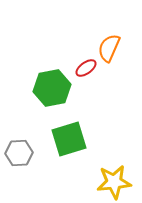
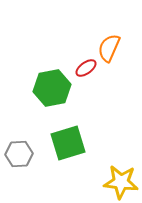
green square: moved 1 px left, 4 px down
gray hexagon: moved 1 px down
yellow star: moved 7 px right; rotated 12 degrees clockwise
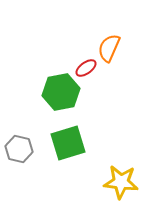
green hexagon: moved 9 px right, 4 px down
gray hexagon: moved 5 px up; rotated 16 degrees clockwise
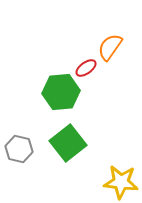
orange semicircle: moved 1 px right, 1 px up; rotated 12 degrees clockwise
green hexagon: rotated 6 degrees clockwise
green square: rotated 21 degrees counterclockwise
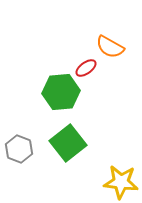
orange semicircle: rotated 96 degrees counterclockwise
gray hexagon: rotated 8 degrees clockwise
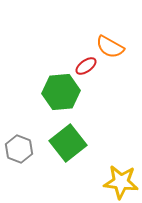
red ellipse: moved 2 px up
